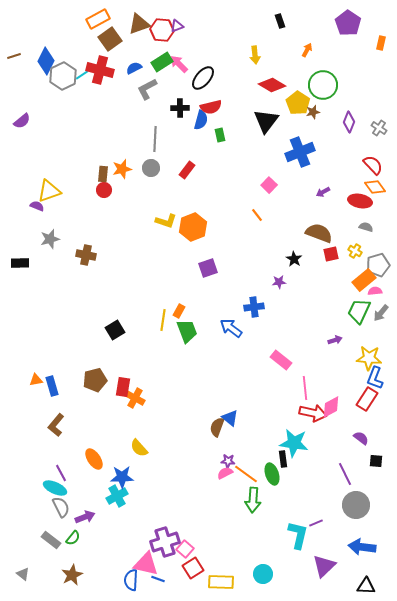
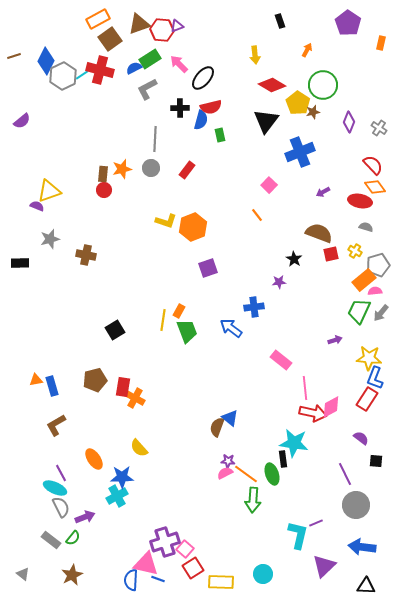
green rectangle at (162, 62): moved 12 px left, 3 px up
brown L-shape at (56, 425): rotated 20 degrees clockwise
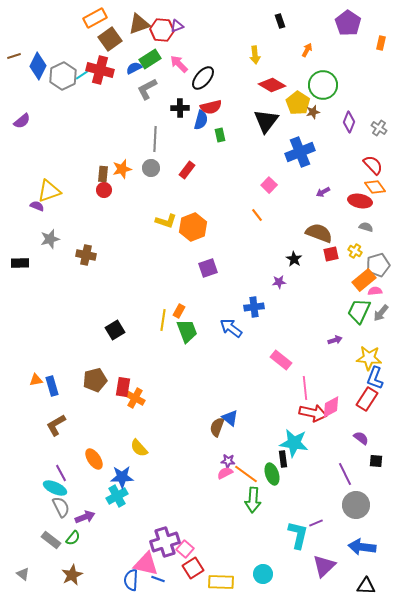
orange rectangle at (98, 19): moved 3 px left, 1 px up
blue diamond at (46, 61): moved 8 px left, 5 px down
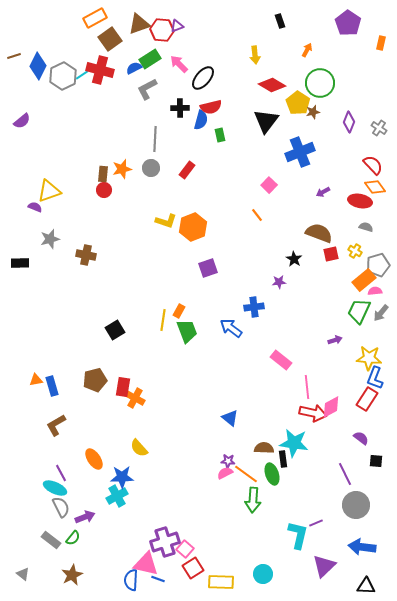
green circle at (323, 85): moved 3 px left, 2 px up
purple semicircle at (37, 206): moved 2 px left, 1 px down
pink line at (305, 388): moved 2 px right, 1 px up
brown semicircle at (217, 427): moved 47 px right, 21 px down; rotated 72 degrees clockwise
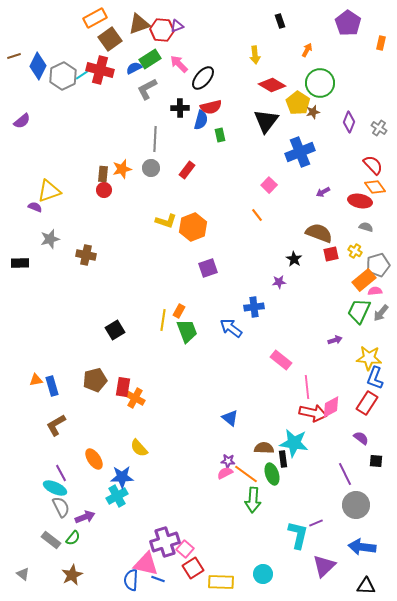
red rectangle at (367, 399): moved 4 px down
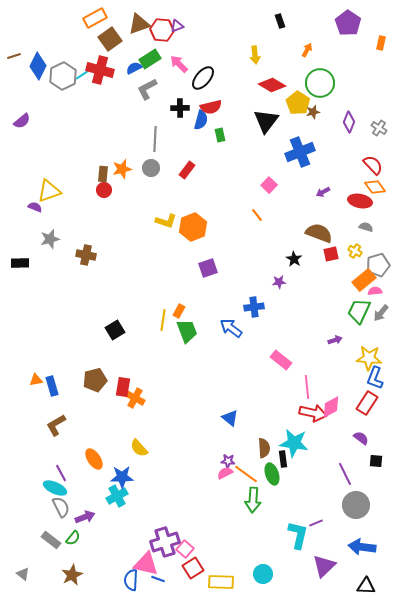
brown semicircle at (264, 448): rotated 84 degrees clockwise
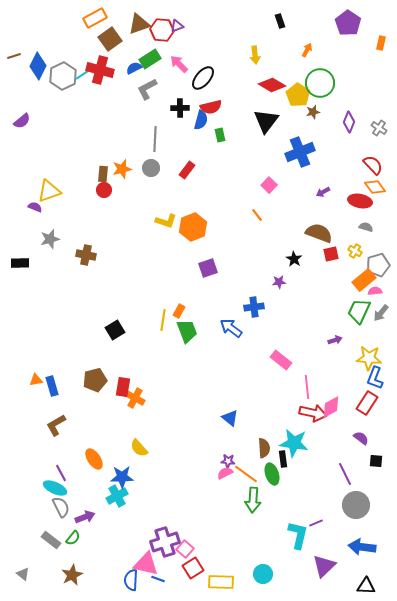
yellow pentagon at (298, 103): moved 8 px up
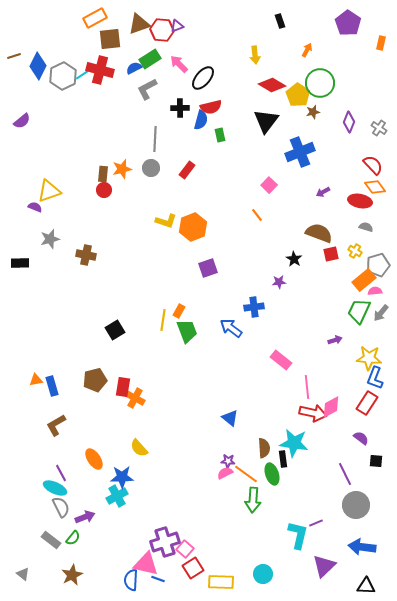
brown square at (110, 39): rotated 30 degrees clockwise
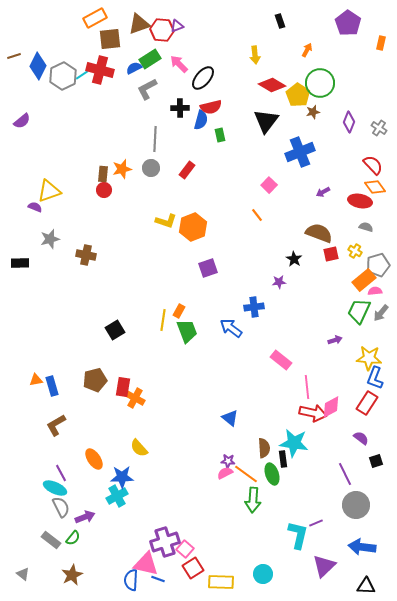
black square at (376, 461): rotated 24 degrees counterclockwise
